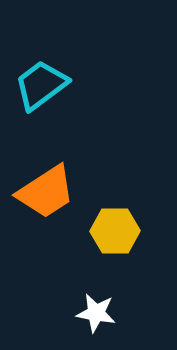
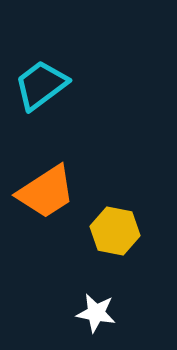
yellow hexagon: rotated 12 degrees clockwise
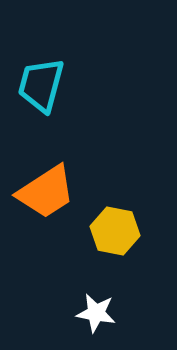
cyan trapezoid: rotated 38 degrees counterclockwise
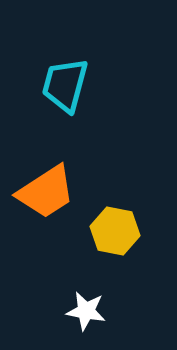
cyan trapezoid: moved 24 px right
white star: moved 10 px left, 2 px up
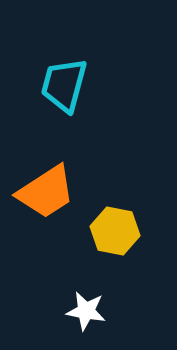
cyan trapezoid: moved 1 px left
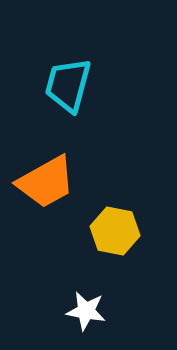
cyan trapezoid: moved 4 px right
orange trapezoid: moved 10 px up; rotated 4 degrees clockwise
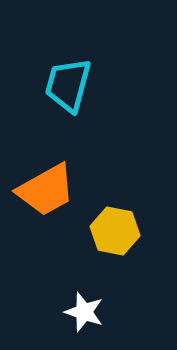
orange trapezoid: moved 8 px down
white star: moved 2 px left, 1 px down; rotated 9 degrees clockwise
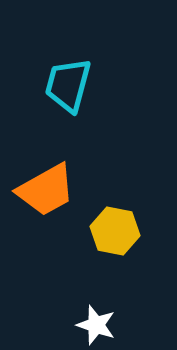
white star: moved 12 px right, 13 px down
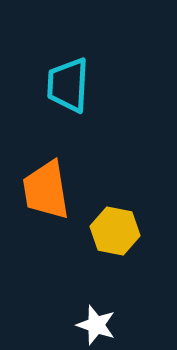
cyan trapezoid: rotated 12 degrees counterclockwise
orange trapezoid: rotated 110 degrees clockwise
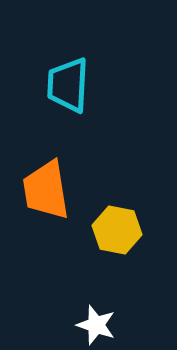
yellow hexagon: moved 2 px right, 1 px up
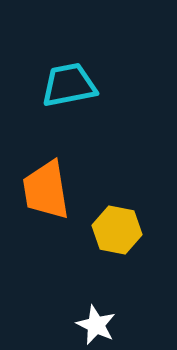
cyan trapezoid: moved 1 px right; rotated 76 degrees clockwise
white star: rotated 6 degrees clockwise
